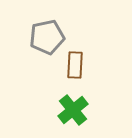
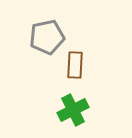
green cross: rotated 12 degrees clockwise
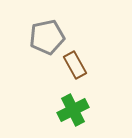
brown rectangle: rotated 32 degrees counterclockwise
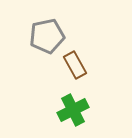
gray pentagon: moved 1 px up
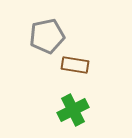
brown rectangle: rotated 52 degrees counterclockwise
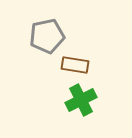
green cross: moved 8 px right, 10 px up
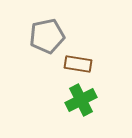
brown rectangle: moved 3 px right, 1 px up
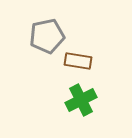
brown rectangle: moved 3 px up
